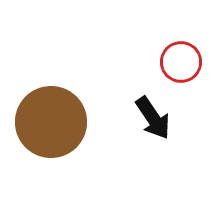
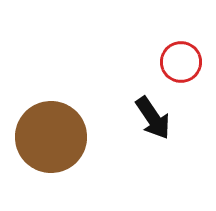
brown circle: moved 15 px down
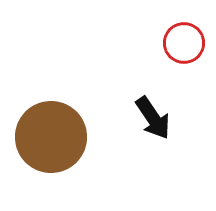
red circle: moved 3 px right, 19 px up
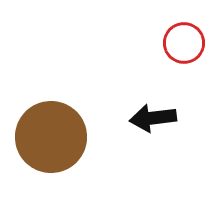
black arrow: rotated 117 degrees clockwise
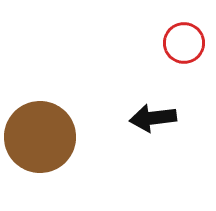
brown circle: moved 11 px left
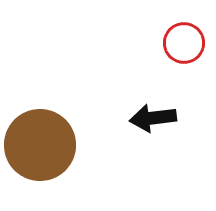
brown circle: moved 8 px down
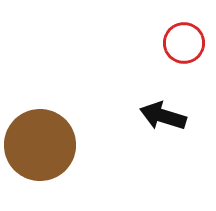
black arrow: moved 10 px right, 2 px up; rotated 24 degrees clockwise
